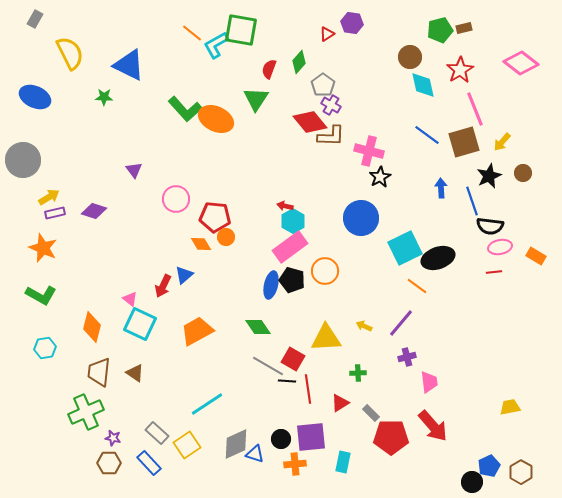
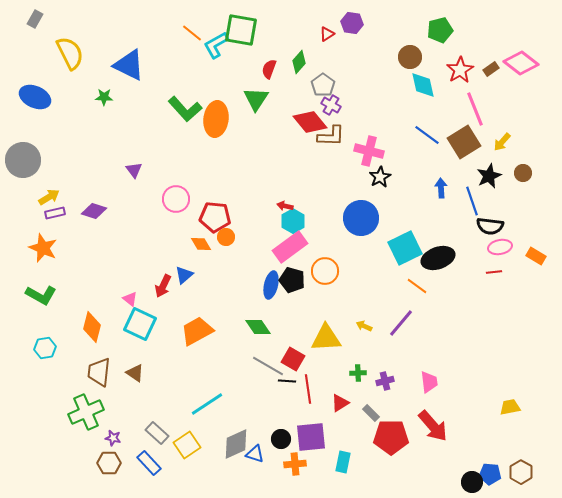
brown rectangle at (464, 28): moved 27 px right, 41 px down; rotated 21 degrees counterclockwise
orange ellipse at (216, 119): rotated 72 degrees clockwise
brown square at (464, 142): rotated 16 degrees counterclockwise
purple cross at (407, 357): moved 22 px left, 24 px down
blue pentagon at (489, 466): moved 1 px right, 8 px down; rotated 30 degrees clockwise
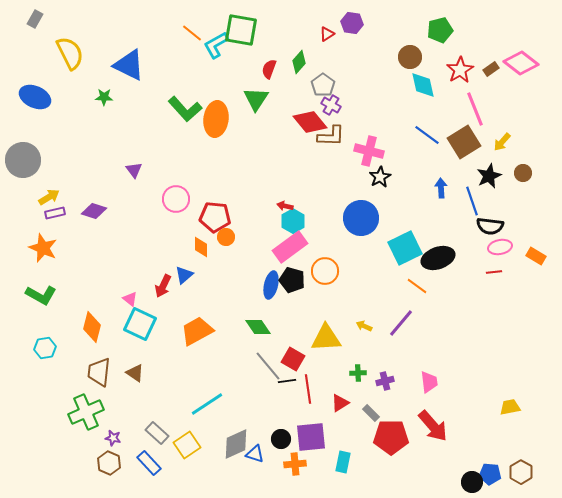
orange diamond at (201, 244): moved 3 px down; rotated 30 degrees clockwise
gray line at (268, 366): rotated 20 degrees clockwise
black line at (287, 381): rotated 12 degrees counterclockwise
brown hexagon at (109, 463): rotated 25 degrees clockwise
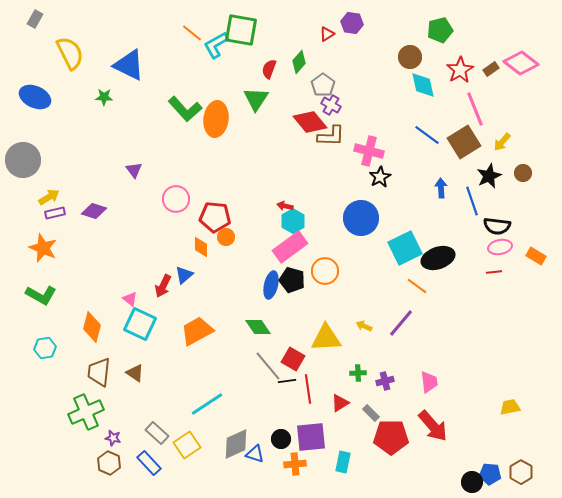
black semicircle at (490, 226): moved 7 px right
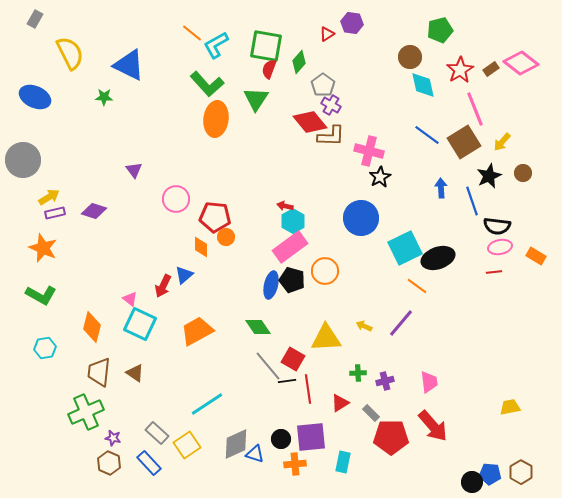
green square at (241, 30): moved 25 px right, 16 px down
green L-shape at (185, 109): moved 22 px right, 25 px up
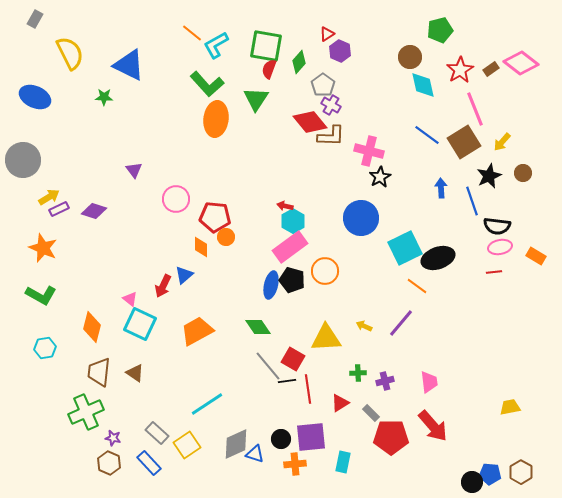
purple hexagon at (352, 23): moved 12 px left, 28 px down; rotated 15 degrees clockwise
purple rectangle at (55, 213): moved 4 px right, 4 px up; rotated 12 degrees counterclockwise
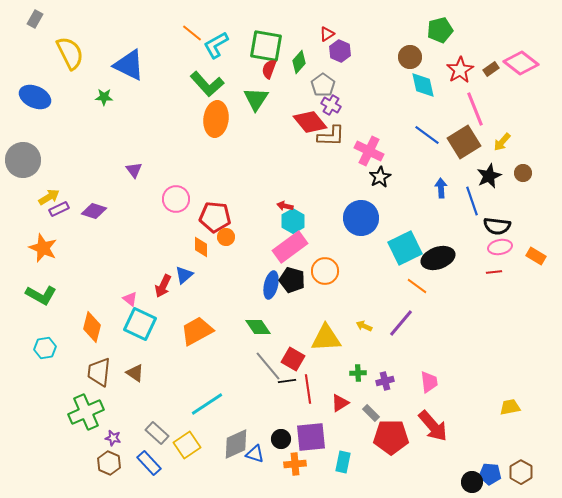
pink cross at (369, 151): rotated 12 degrees clockwise
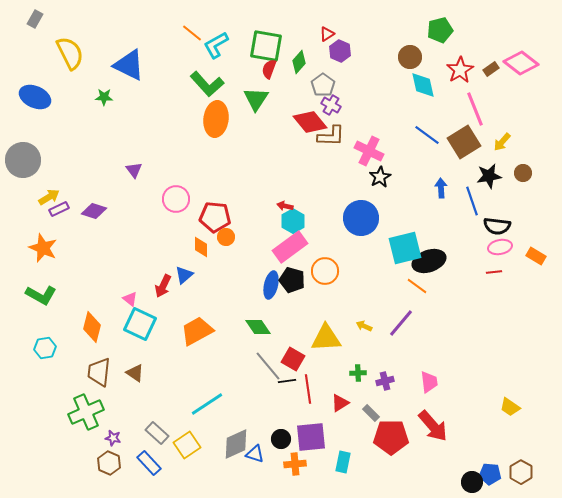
black star at (489, 176): rotated 15 degrees clockwise
cyan square at (405, 248): rotated 12 degrees clockwise
black ellipse at (438, 258): moved 9 px left, 3 px down
yellow trapezoid at (510, 407): rotated 135 degrees counterclockwise
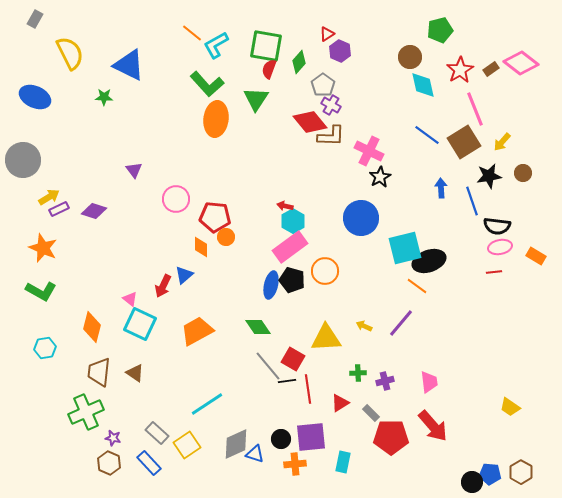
green L-shape at (41, 295): moved 4 px up
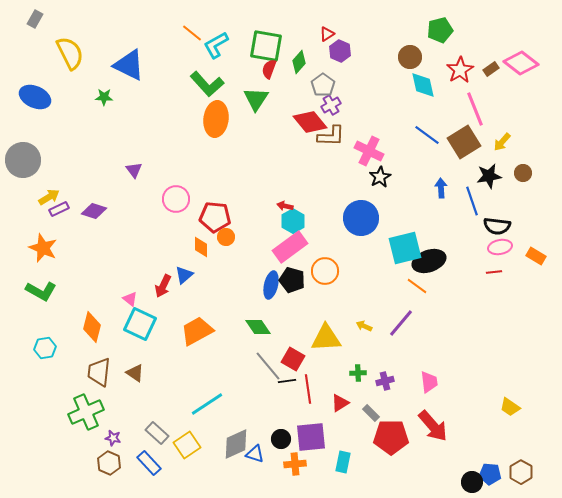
purple cross at (331, 105): rotated 30 degrees clockwise
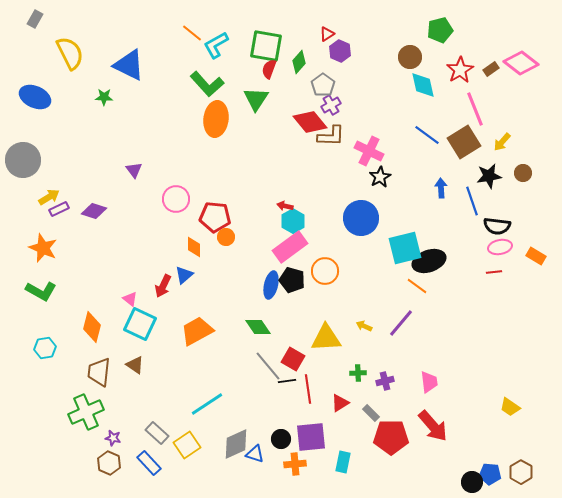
orange diamond at (201, 247): moved 7 px left
brown triangle at (135, 373): moved 8 px up
